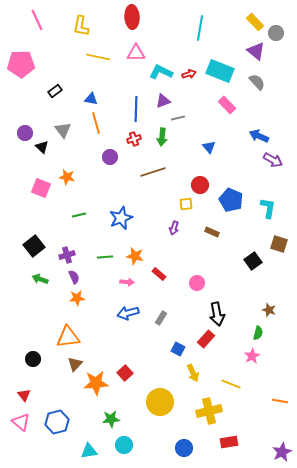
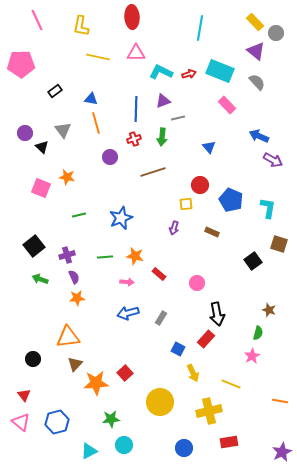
cyan triangle at (89, 451): rotated 18 degrees counterclockwise
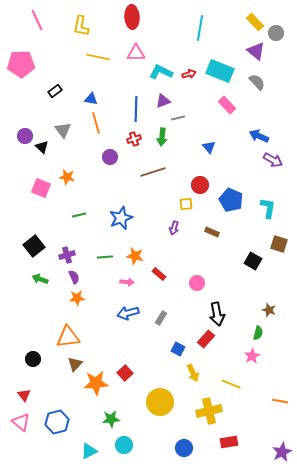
purple circle at (25, 133): moved 3 px down
black square at (253, 261): rotated 24 degrees counterclockwise
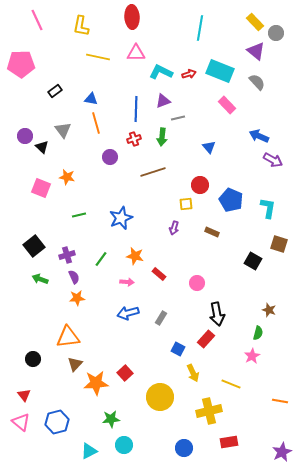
green line at (105, 257): moved 4 px left, 2 px down; rotated 49 degrees counterclockwise
yellow circle at (160, 402): moved 5 px up
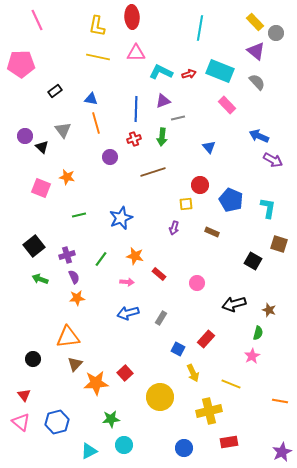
yellow L-shape at (81, 26): moved 16 px right
black arrow at (217, 314): moved 17 px right, 10 px up; rotated 85 degrees clockwise
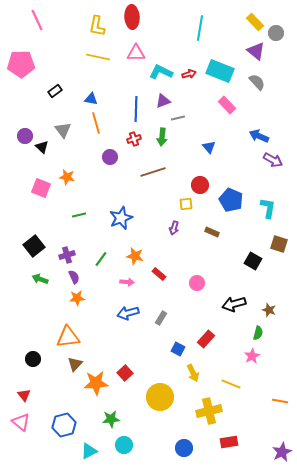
blue hexagon at (57, 422): moved 7 px right, 3 px down
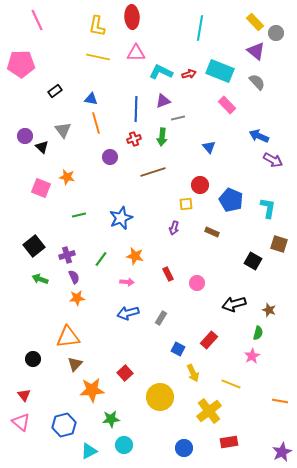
red rectangle at (159, 274): moved 9 px right; rotated 24 degrees clockwise
red rectangle at (206, 339): moved 3 px right, 1 px down
orange star at (96, 383): moved 4 px left, 7 px down
yellow cross at (209, 411): rotated 25 degrees counterclockwise
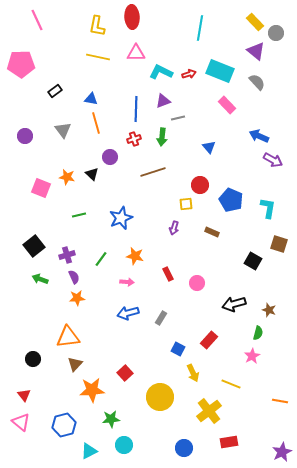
black triangle at (42, 147): moved 50 px right, 27 px down
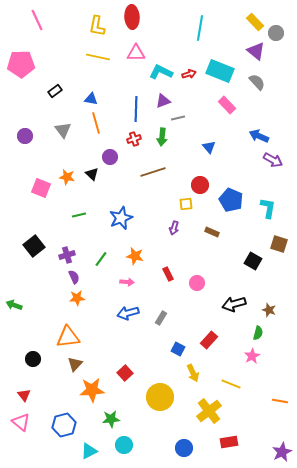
green arrow at (40, 279): moved 26 px left, 26 px down
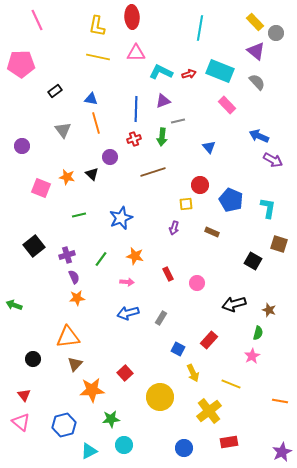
gray line at (178, 118): moved 3 px down
purple circle at (25, 136): moved 3 px left, 10 px down
